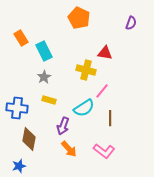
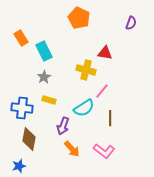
blue cross: moved 5 px right
orange arrow: moved 3 px right
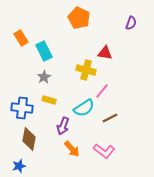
brown line: rotated 63 degrees clockwise
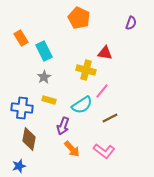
cyan semicircle: moved 2 px left, 3 px up
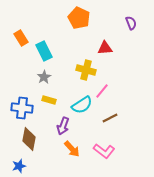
purple semicircle: rotated 40 degrees counterclockwise
red triangle: moved 5 px up; rotated 14 degrees counterclockwise
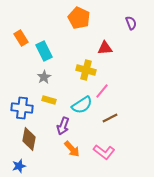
pink L-shape: moved 1 px down
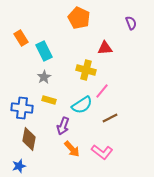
pink L-shape: moved 2 px left
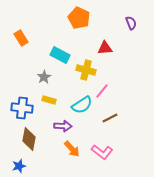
cyan rectangle: moved 16 px right, 4 px down; rotated 36 degrees counterclockwise
purple arrow: rotated 108 degrees counterclockwise
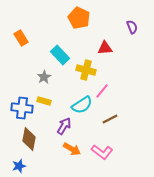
purple semicircle: moved 1 px right, 4 px down
cyan rectangle: rotated 18 degrees clockwise
yellow rectangle: moved 5 px left, 1 px down
brown line: moved 1 px down
purple arrow: moved 1 px right; rotated 60 degrees counterclockwise
orange arrow: rotated 18 degrees counterclockwise
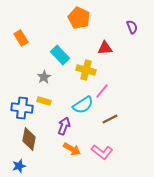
cyan semicircle: moved 1 px right
purple arrow: rotated 12 degrees counterclockwise
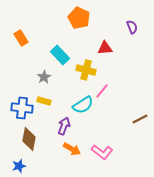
brown line: moved 30 px right
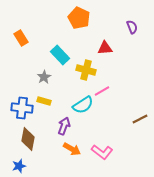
pink line: rotated 21 degrees clockwise
brown diamond: moved 1 px left
